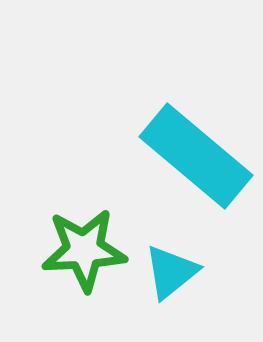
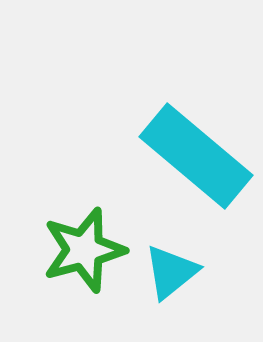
green star: rotated 12 degrees counterclockwise
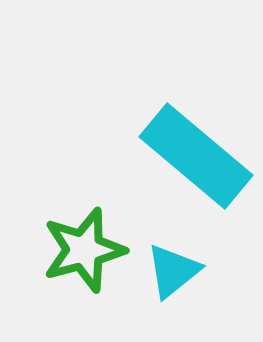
cyan triangle: moved 2 px right, 1 px up
